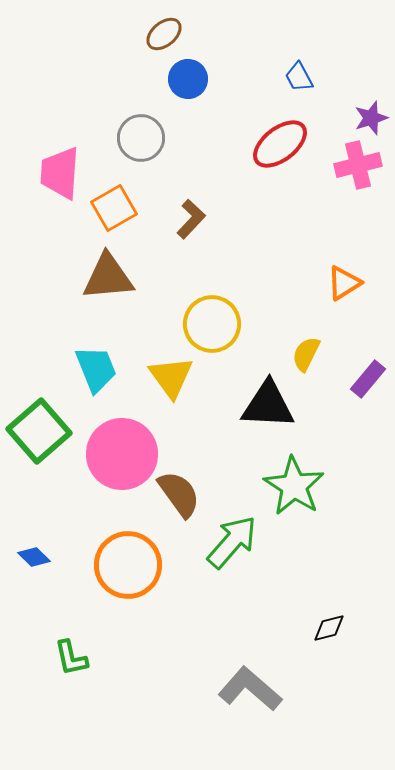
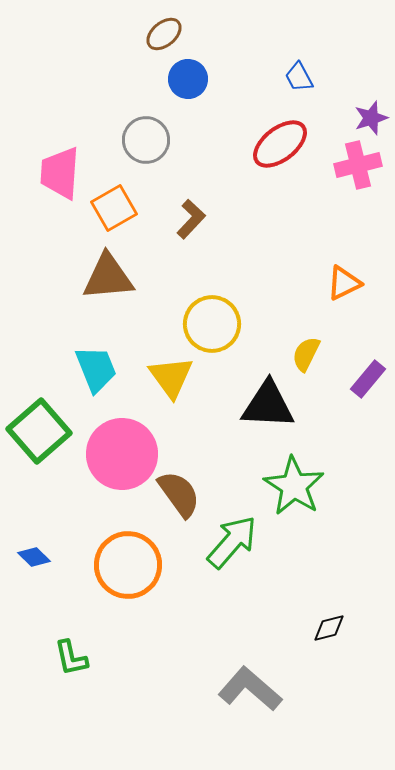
gray circle: moved 5 px right, 2 px down
orange triangle: rotated 6 degrees clockwise
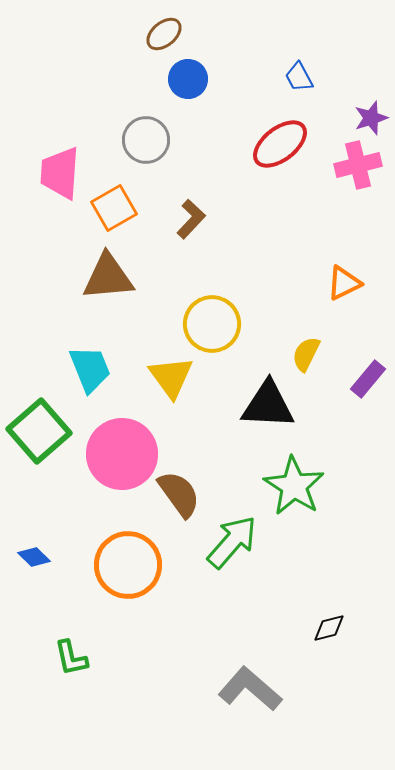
cyan trapezoid: moved 6 px left
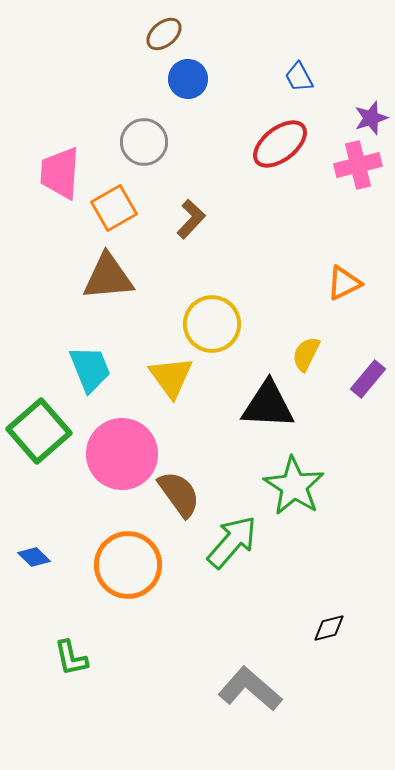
gray circle: moved 2 px left, 2 px down
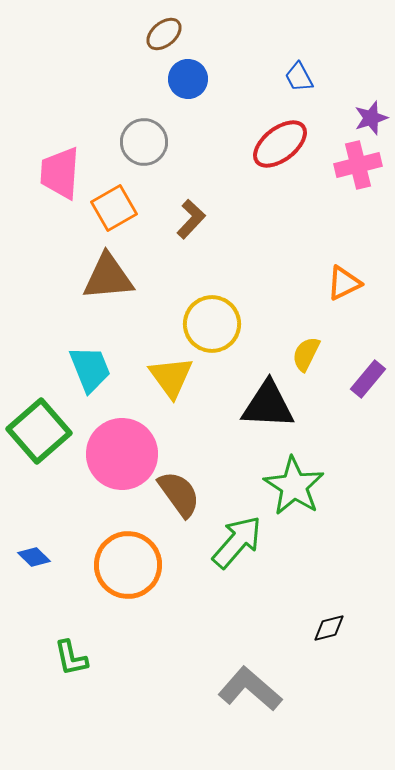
green arrow: moved 5 px right
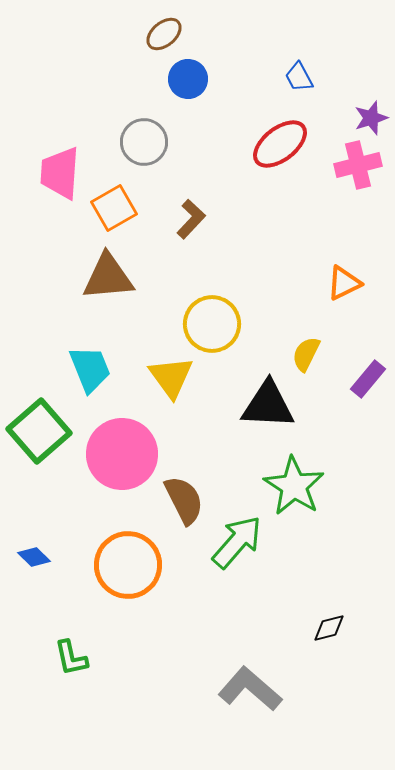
brown semicircle: moved 5 px right, 6 px down; rotated 9 degrees clockwise
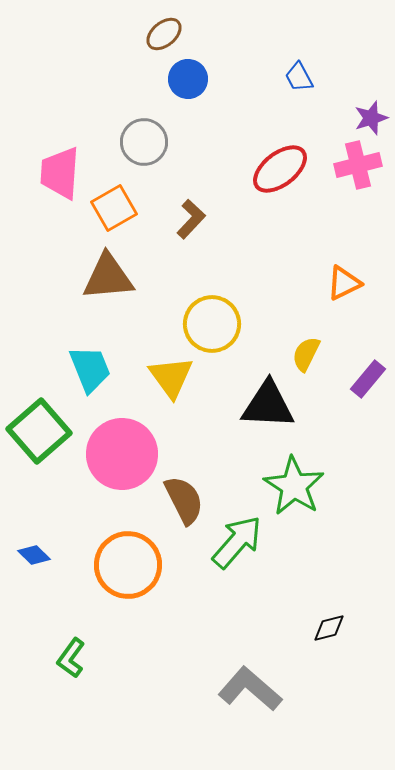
red ellipse: moved 25 px down
blue diamond: moved 2 px up
green L-shape: rotated 48 degrees clockwise
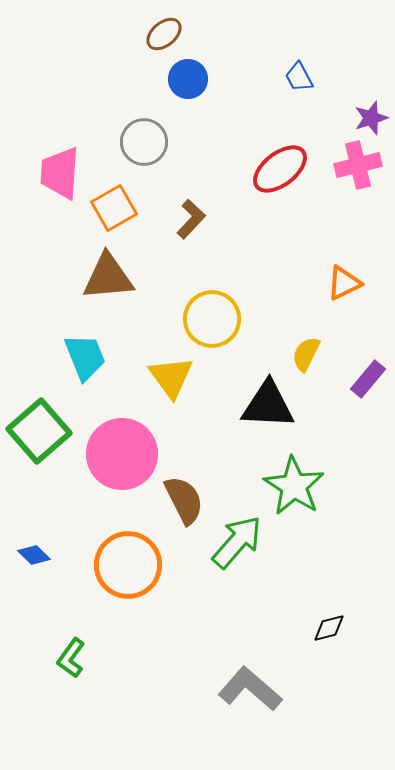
yellow circle: moved 5 px up
cyan trapezoid: moved 5 px left, 12 px up
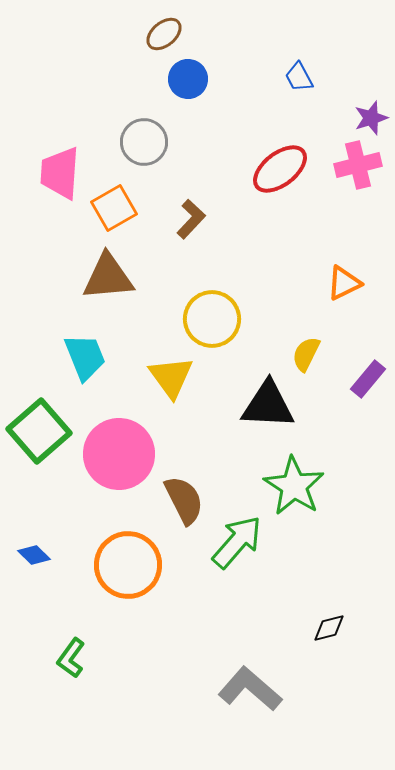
pink circle: moved 3 px left
